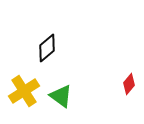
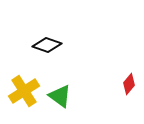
black diamond: moved 3 px up; rotated 60 degrees clockwise
green triangle: moved 1 px left
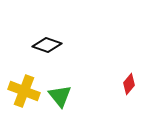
yellow cross: rotated 36 degrees counterclockwise
green triangle: rotated 15 degrees clockwise
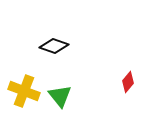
black diamond: moved 7 px right, 1 px down
red diamond: moved 1 px left, 2 px up
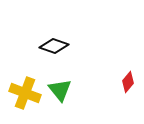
yellow cross: moved 1 px right, 2 px down
green triangle: moved 6 px up
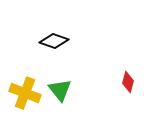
black diamond: moved 5 px up
red diamond: rotated 25 degrees counterclockwise
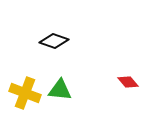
red diamond: rotated 55 degrees counterclockwise
green triangle: rotated 45 degrees counterclockwise
